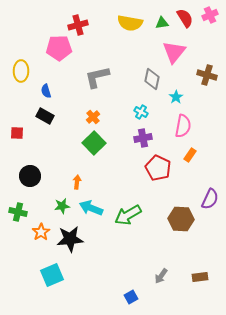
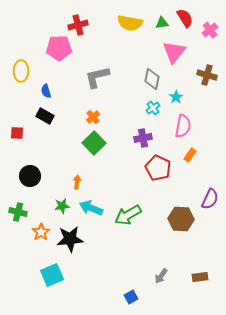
pink cross: moved 15 px down; rotated 14 degrees counterclockwise
cyan cross: moved 12 px right, 4 px up; rotated 24 degrees clockwise
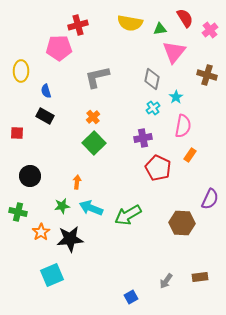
green triangle: moved 2 px left, 6 px down
brown hexagon: moved 1 px right, 4 px down
gray arrow: moved 5 px right, 5 px down
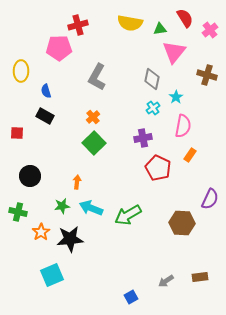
gray L-shape: rotated 48 degrees counterclockwise
gray arrow: rotated 21 degrees clockwise
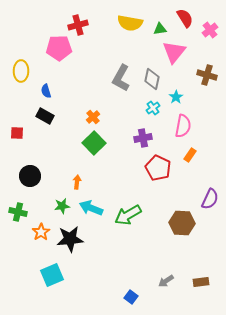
gray L-shape: moved 24 px right, 1 px down
brown rectangle: moved 1 px right, 5 px down
blue square: rotated 24 degrees counterclockwise
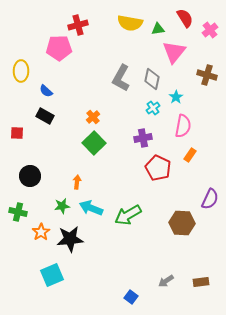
green triangle: moved 2 px left
blue semicircle: rotated 32 degrees counterclockwise
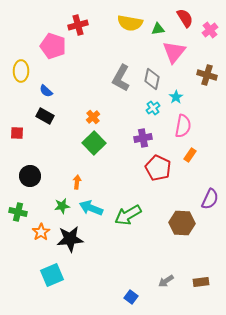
pink pentagon: moved 6 px left, 2 px up; rotated 20 degrees clockwise
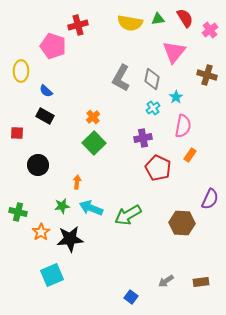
green triangle: moved 10 px up
black circle: moved 8 px right, 11 px up
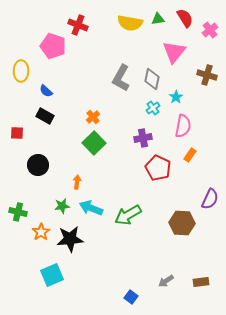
red cross: rotated 36 degrees clockwise
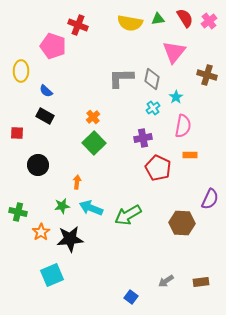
pink cross: moved 1 px left, 9 px up
gray L-shape: rotated 60 degrees clockwise
orange rectangle: rotated 56 degrees clockwise
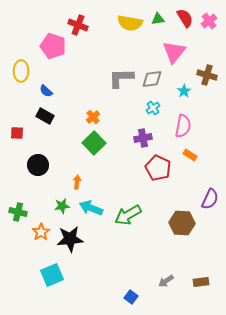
gray diamond: rotated 70 degrees clockwise
cyan star: moved 8 px right, 6 px up
orange rectangle: rotated 32 degrees clockwise
